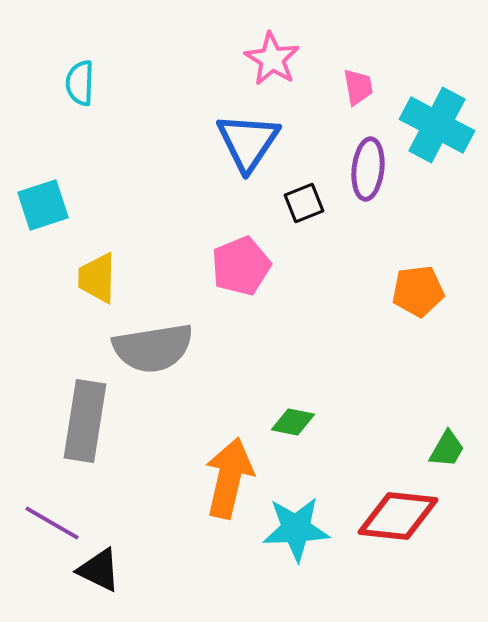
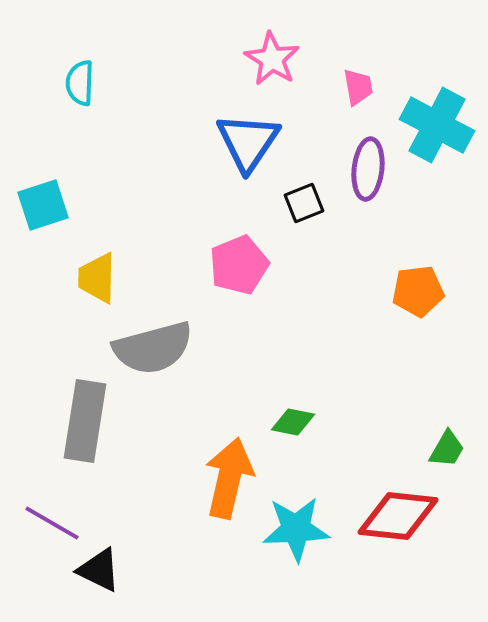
pink pentagon: moved 2 px left, 1 px up
gray semicircle: rotated 6 degrees counterclockwise
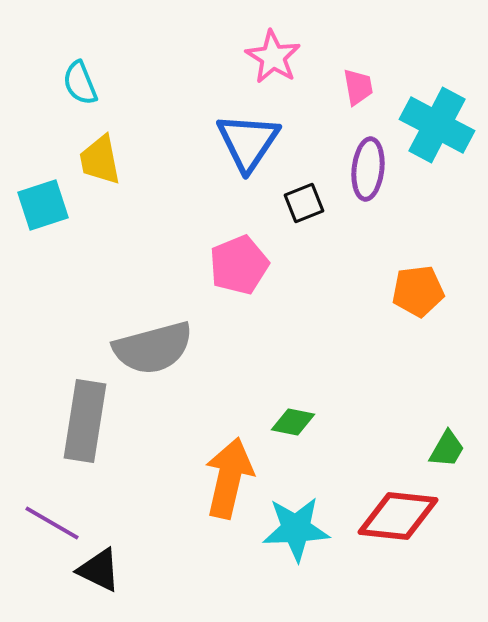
pink star: moved 1 px right, 2 px up
cyan semicircle: rotated 24 degrees counterclockwise
yellow trapezoid: moved 3 px right, 118 px up; rotated 12 degrees counterclockwise
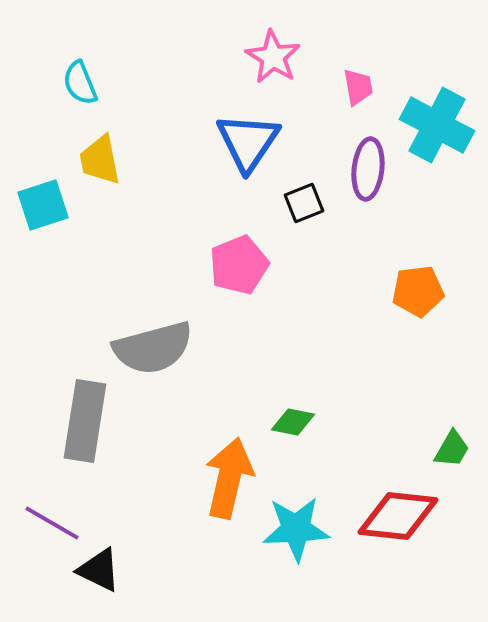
green trapezoid: moved 5 px right
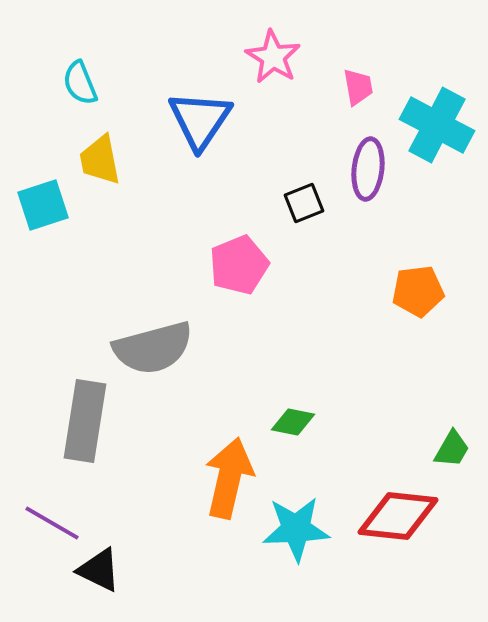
blue triangle: moved 48 px left, 22 px up
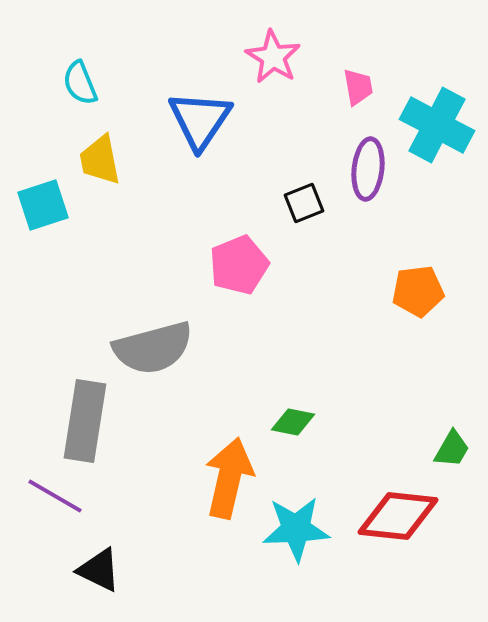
purple line: moved 3 px right, 27 px up
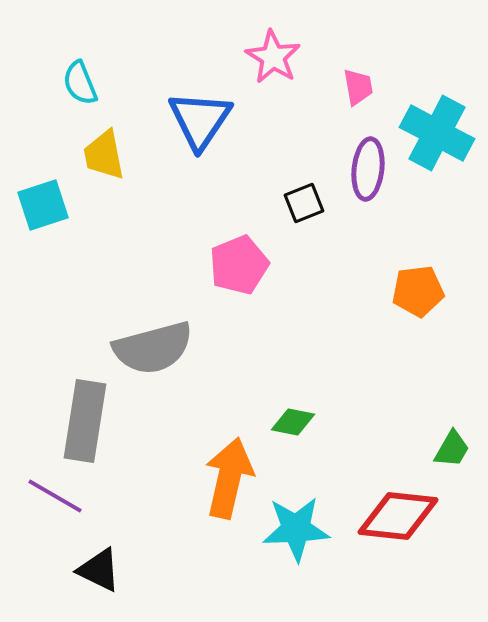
cyan cross: moved 8 px down
yellow trapezoid: moved 4 px right, 5 px up
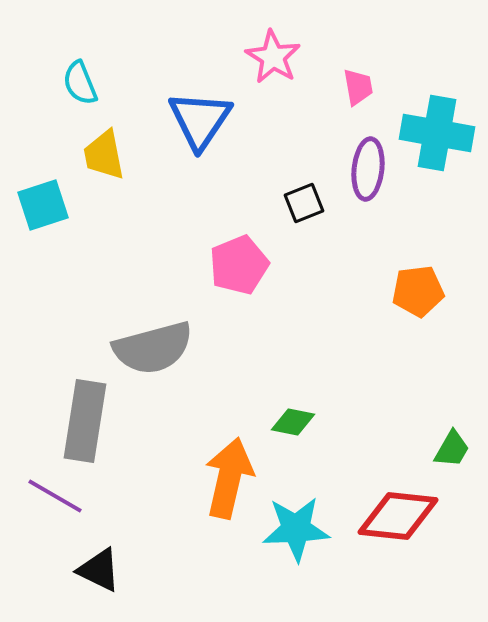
cyan cross: rotated 18 degrees counterclockwise
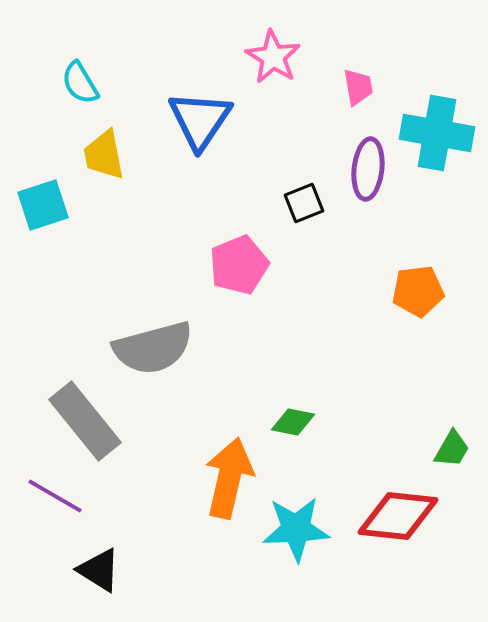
cyan semicircle: rotated 9 degrees counterclockwise
gray rectangle: rotated 48 degrees counterclockwise
black triangle: rotated 6 degrees clockwise
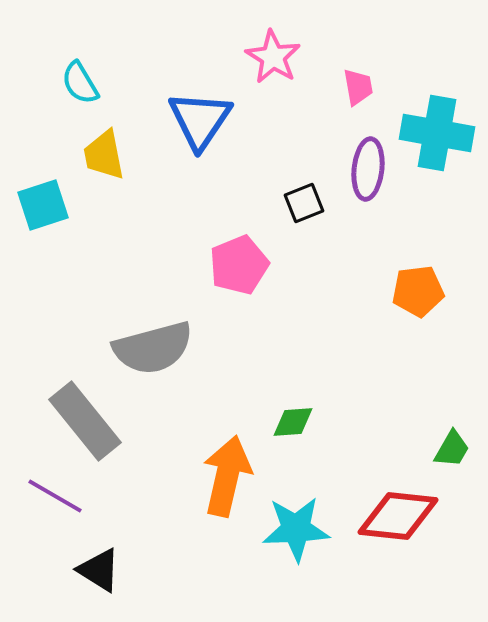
green diamond: rotated 15 degrees counterclockwise
orange arrow: moved 2 px left, 2 px up
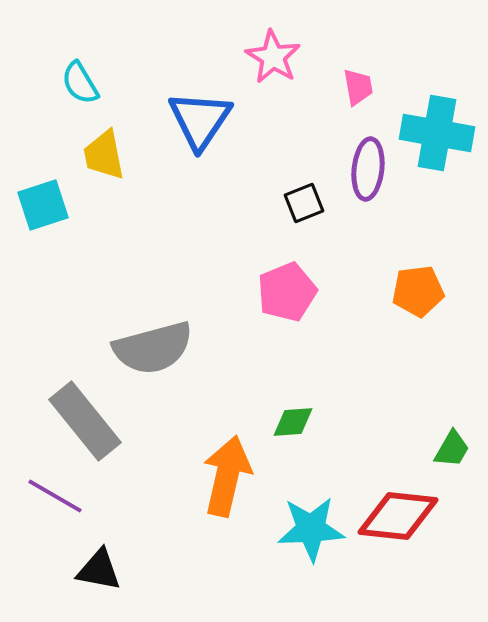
pink pentagon: moved 48 px right, 27 px down
cyan star: moved 15 px right
black triangle: rotated 21 degrees counterclockwise
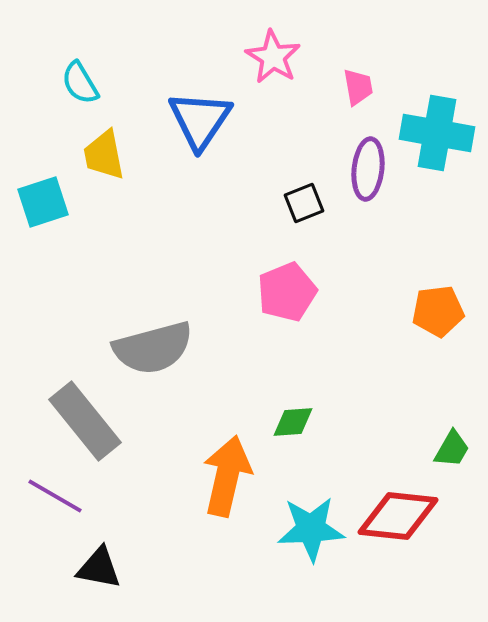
cyan square: moved 3 px up
orange pentagon: moved 20 px right, 20 px down
black triangle: moved 2 px up
